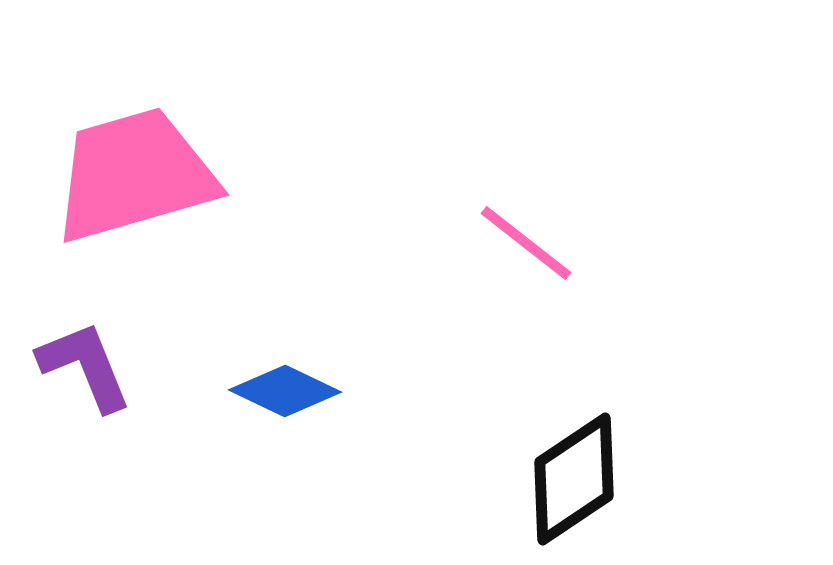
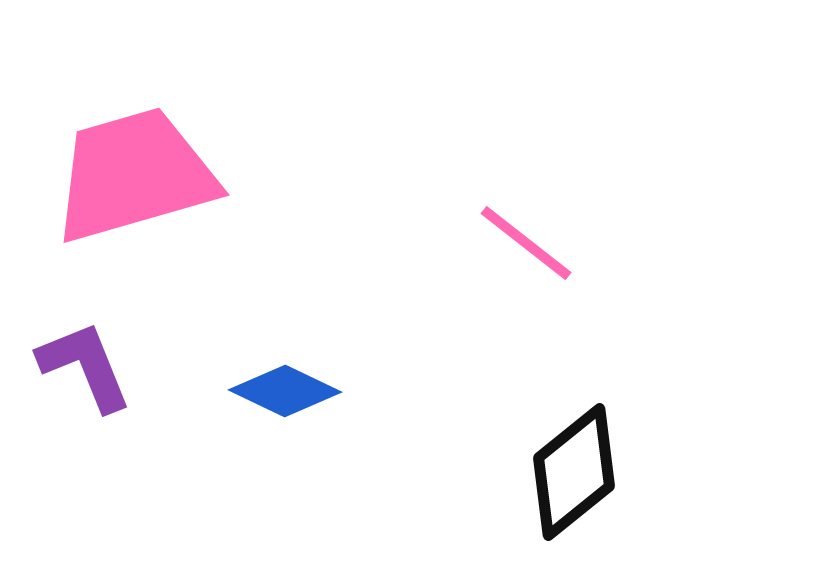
black diamond: moved 7 px up; rotated 5 degrees counterclockwise
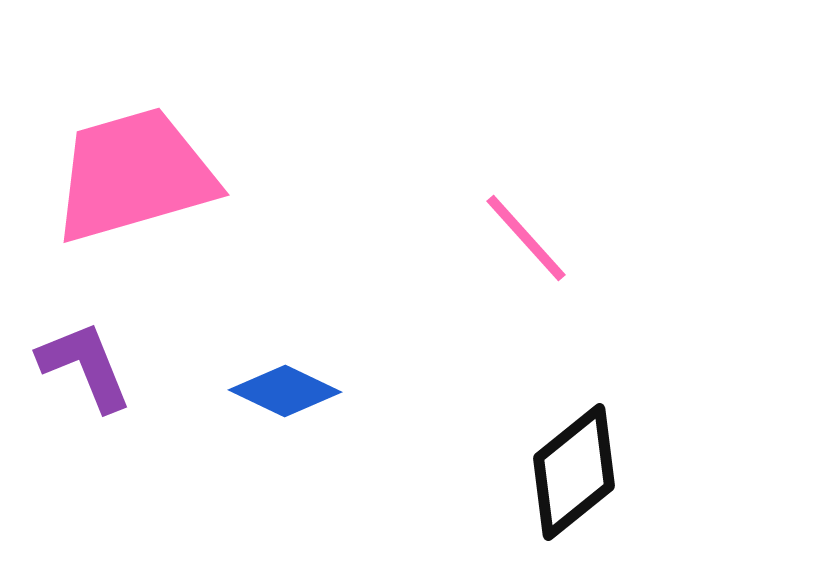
pink line: moved 5 px up; rotated 10 degrees clockwise
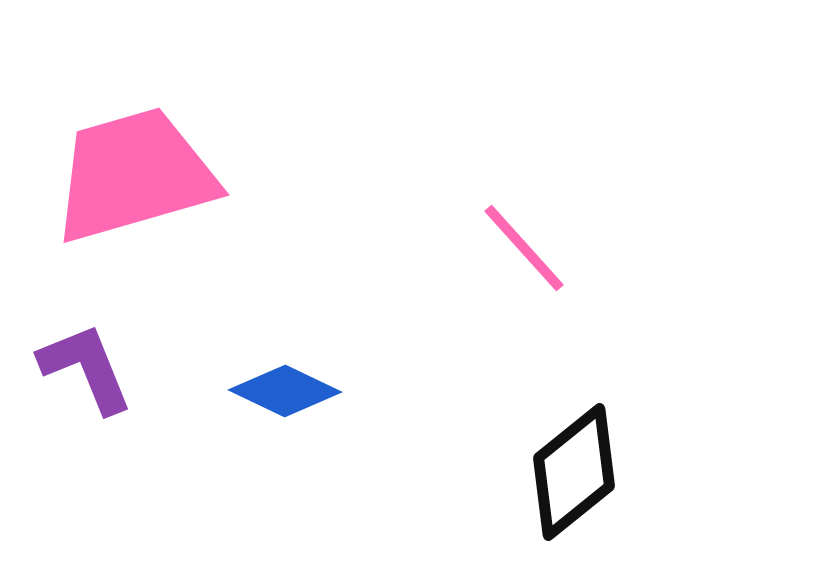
pink line: moved 2 px left, 10 px down
purple L-shape: moved 1 px right, 2 px down
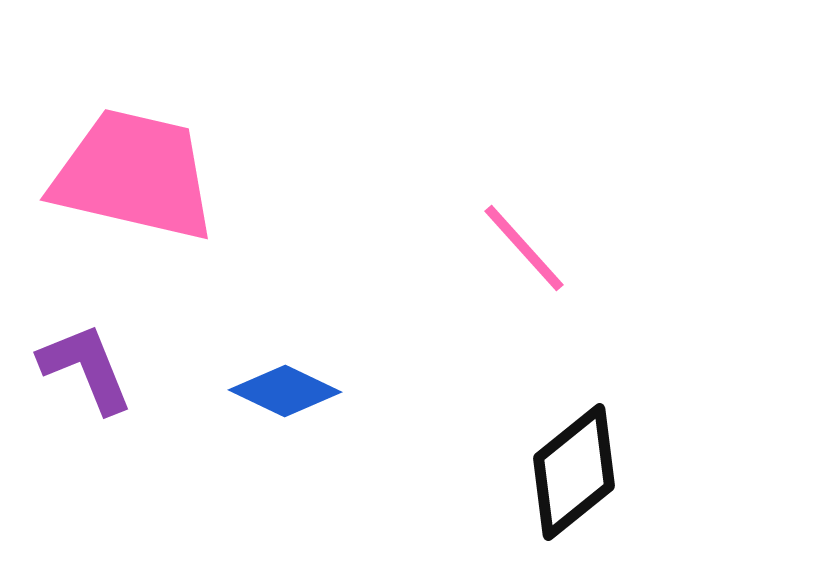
pink trapezoid: rotated 29 degrees clockwise
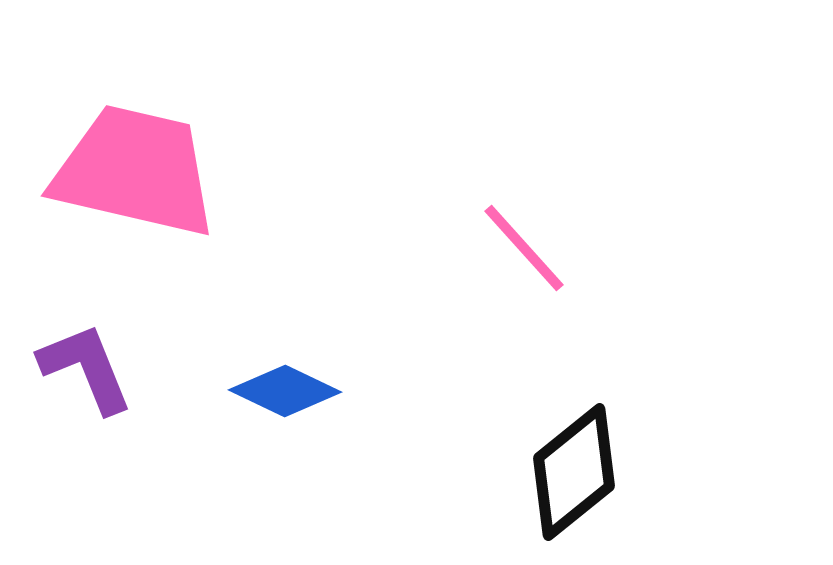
pink trapezoid: moved 1 px right, 4 px up
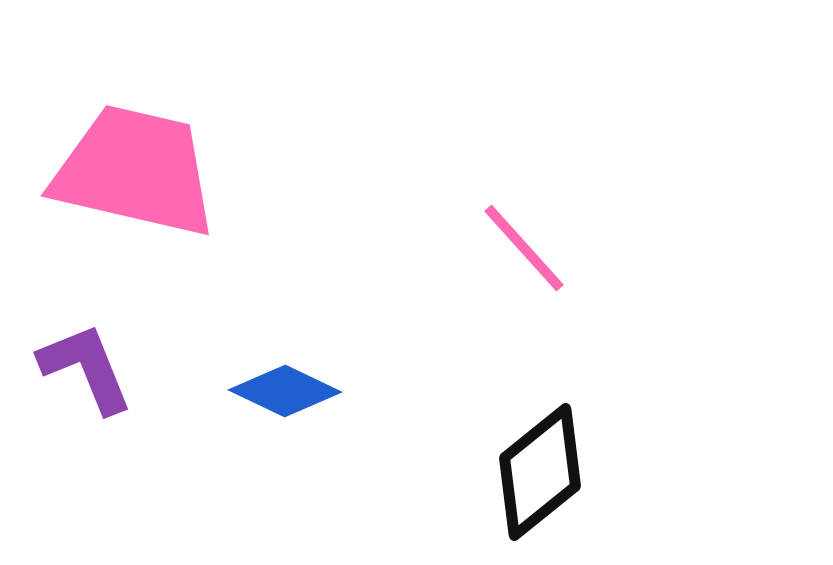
black diamond: moved 34 px left
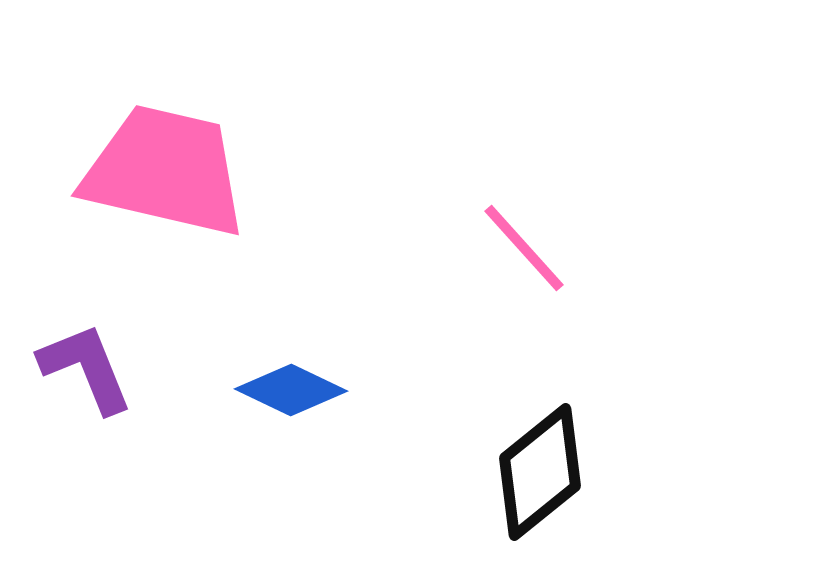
pink trapezoid: moved 30 px right
blue diamond: moved 6 px right, 1 px up
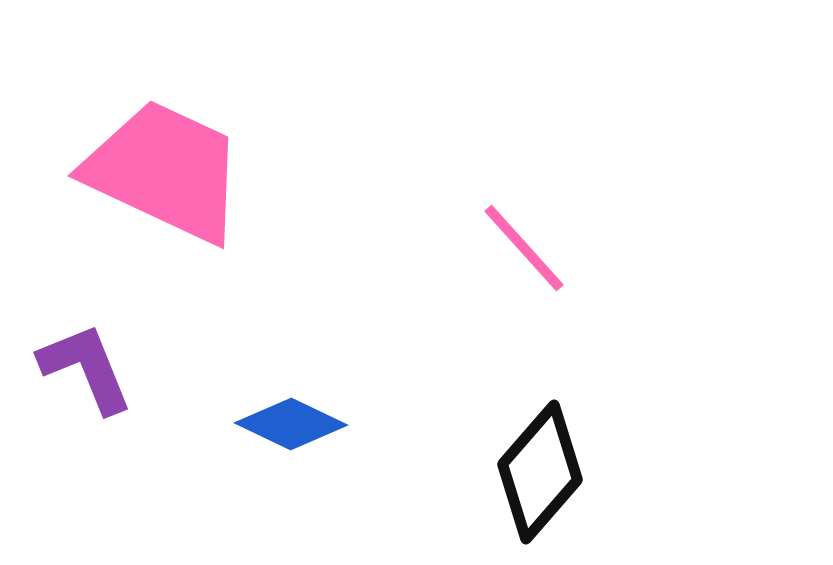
pink trapezoid: rotated 12 degrees clockwise
blue diamond: moved 34 px down
black diamond: rotated 10 degrees counterclockwise
